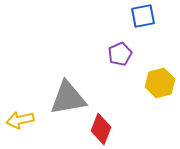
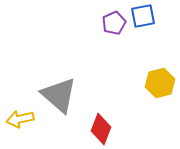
purple pentagon: moved 6 px left, 31 px up
gray triangle: moved 9 px left, 3 px up; rotated 51 degrees clockwise
yellow arrow: moved 1 px up
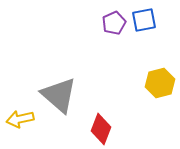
blue square: moved 1 px right, 4 px down
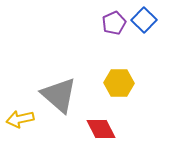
blue square: rotated 35 degrees counterclockwise
yellow hexagon: moved 41 px left; rotated 16 degrees clockwise
red diamond: rotated 48 degrees counterclockwise
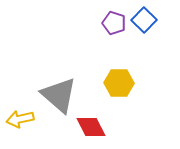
purple pentagon: rotated 30 degrees counterclockwise
red diamond: moved 10 px left, 2 px up
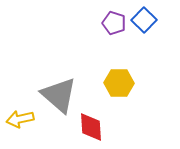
red diamond: rotated 24 degrees clockwise
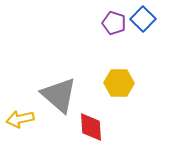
blue square: moved 1 px left, 1 px up
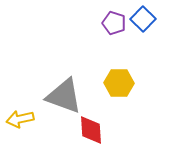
gray triangle: moved 5 px right, 1 px down; rotated 21 degrees counterclockwise
red diamond: moved 3 px down
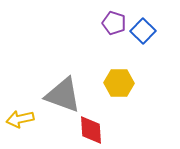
blue square: moved 12 px down
gray triangle: moved 1 px left, 1 px up
